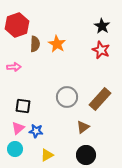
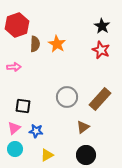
pink triangle: moved 4 px left
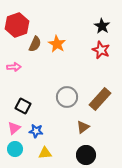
brown semicircle: rotated 21 degrees clockwise
black square: rotated 21 degrees clockwise
yellow triangle: moved 2 px left, 2 px up; rotated 24 degrees clockwise
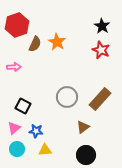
orange star: moved 2 px up
cyan circle: moved 2 px right
yellow triangle: moved 3 px up
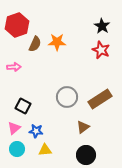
orange star: rotated 30 degrees counterclockwise
brown rectangle: rotated 15 degrees clockwise
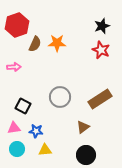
black star: rotated 21 degrees clockwise
orange star: moved 1 px down
gray circle: moved 7 px left
pink triangle: rotated 32 degrees clockwise
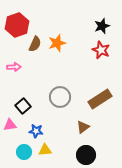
orange star: rotated 18 degrees counterclockwise
black square: rotated 21 degrees clockwise
pink triangle: moved 4 px left, 3 px up
cyan circle: moved 7 px right, 3 px down
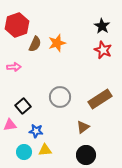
black star: rotated 21 degrees counterclockwise
red star: moved 2 px right
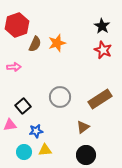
blue star: rotated 16 degrees counterclockwise
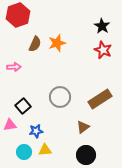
red hexagon: moved 1 px right, 10 px up
